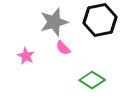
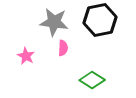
gray star: rotated 24 degrees clockwise
pink semicircle: rotated 133 degrees counterclockwise
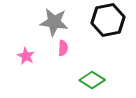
black hexagon: moved 8 px right
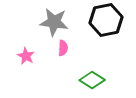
black hexagon: moved 2 px left
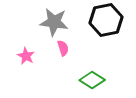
pink semicircle: rotated 21 degrees counterclockwise
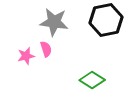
pink semicircle: moved 17 px left, 1 px down
pink star: rotated 30 degrees clockwise
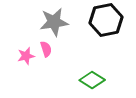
gray star: rotated 16 degrees counterclockwise
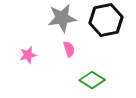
gray star: moved 8 px right, 4 px up
pink semicircle: moved 23 px right
pink star: moved 2 px right, 1 px up
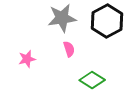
black hexagon: moved 1 px right, 1 px down; rotated 16 degrees counterclockwise
pink star: moved 1 px left, 4 px down
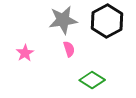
gray star: moved 1 px right, 2 px down
pink star: moved 2 px left, 6 px up; rotated 18 degrees counterclockwise
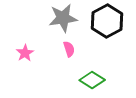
gray star: moved 2 px up
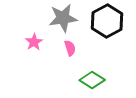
pink semicircle: moved 1 px right, 1 px up
pink star: moved 9 px right, 11 px up
